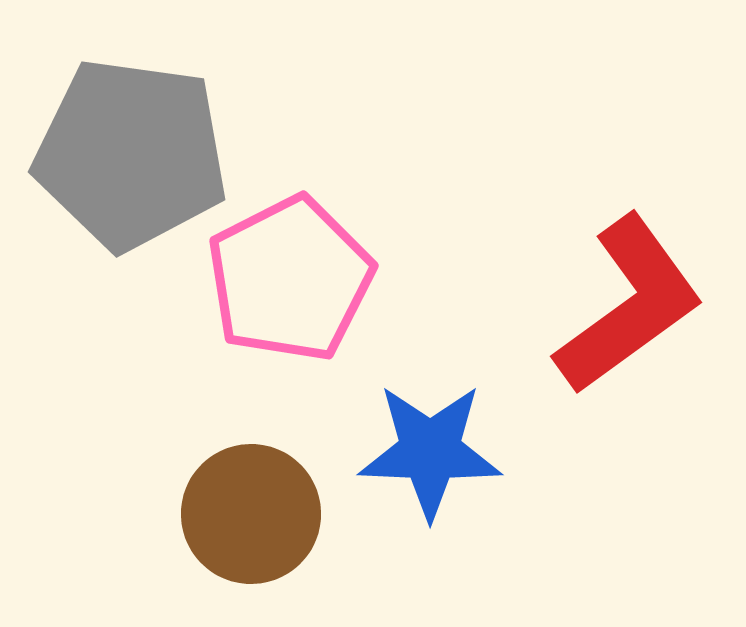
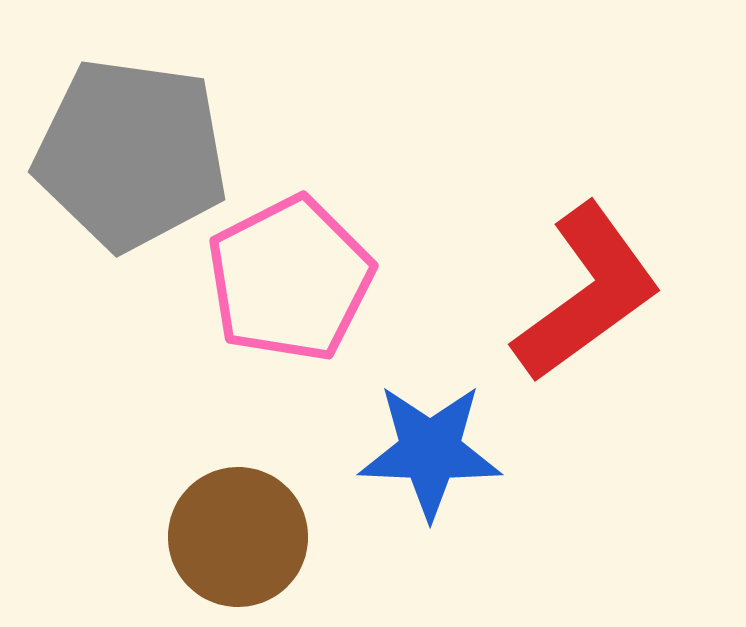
red L-shape: moved 42 px left, 12 px up
brown circle: moved 13 px left, 23 px down
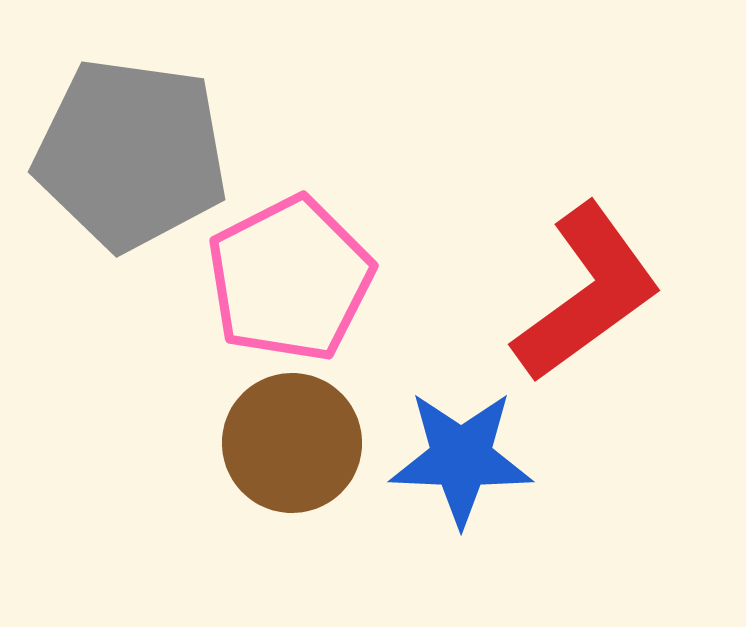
blue star: moved 31 px right, 7 px down
brown circle: moved 54 px right, 94 px up
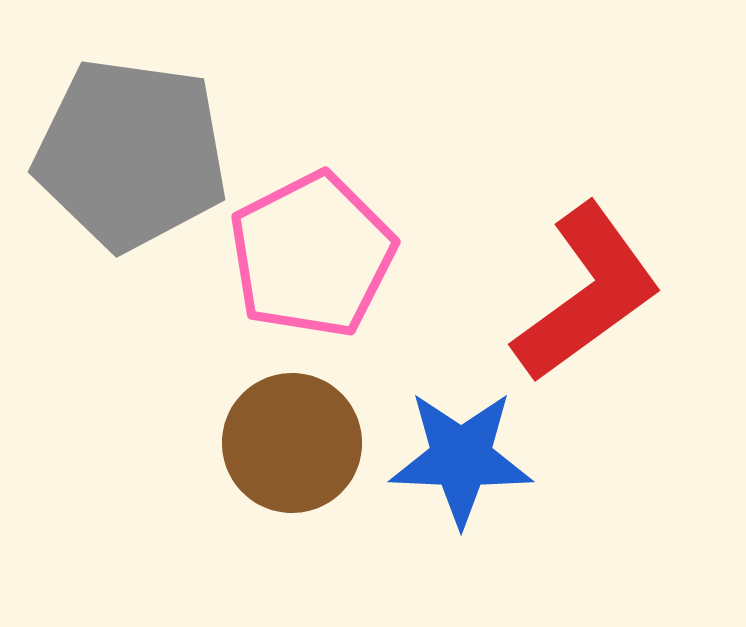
pink pentagon: moved 22 px right, 24 px up
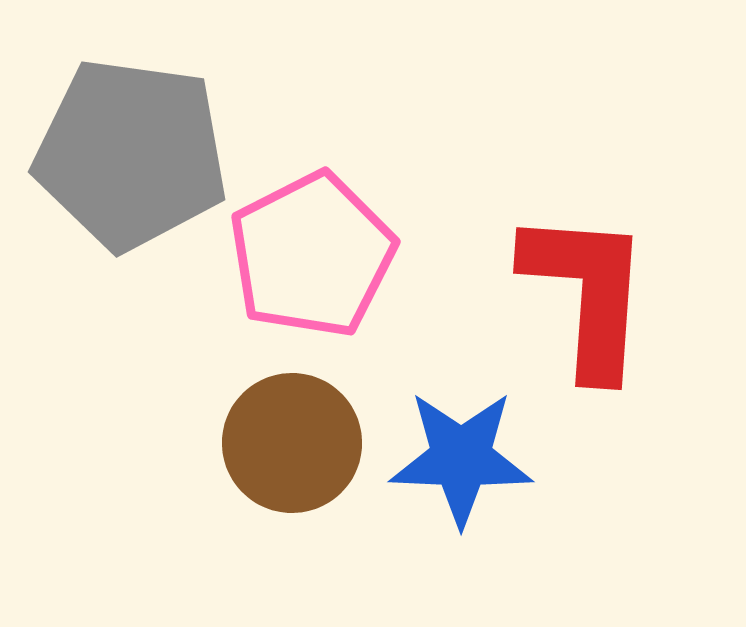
red L-shape: rotated 50 degrees counterclockwise
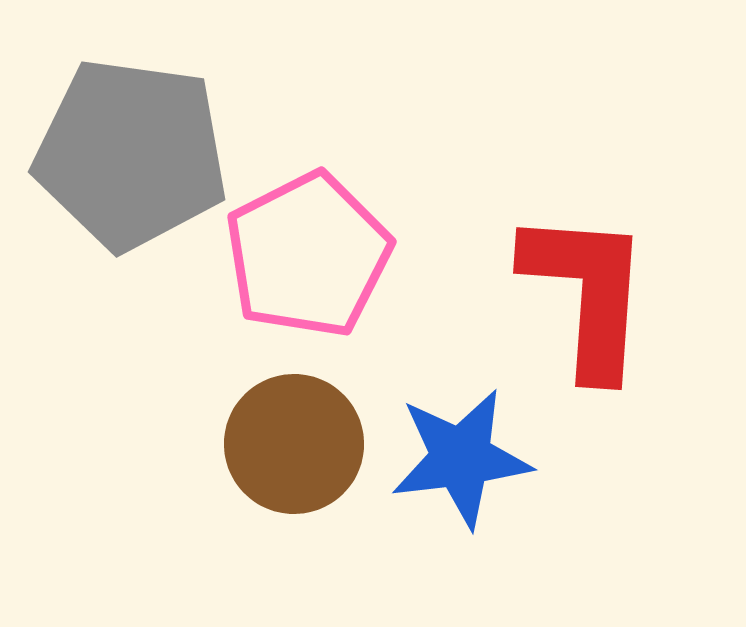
pink pentagon: moved 4 px left
brown circle: moved 2 px right, 1 px down
blue star: rotated 9 degrees counterclockwise
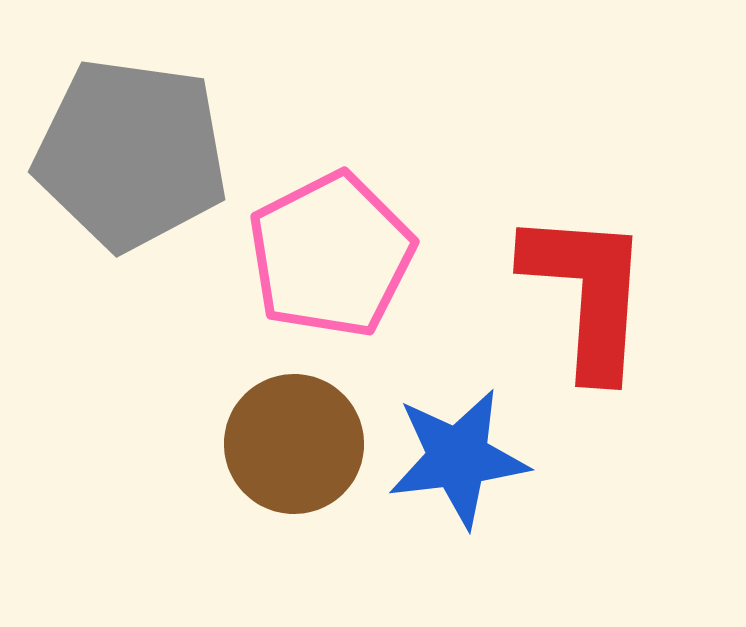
pink pentagon: moved 23 px right
blue star: moved 3 px left
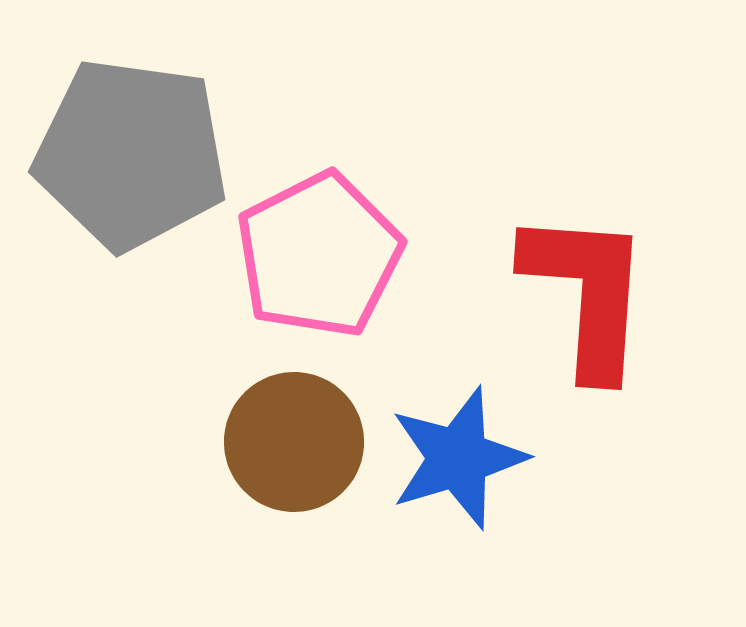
pink pentagon: moved 12 px left
brown circle: moved 2 px up
blue star: rotated 10 degrees counterclockwise
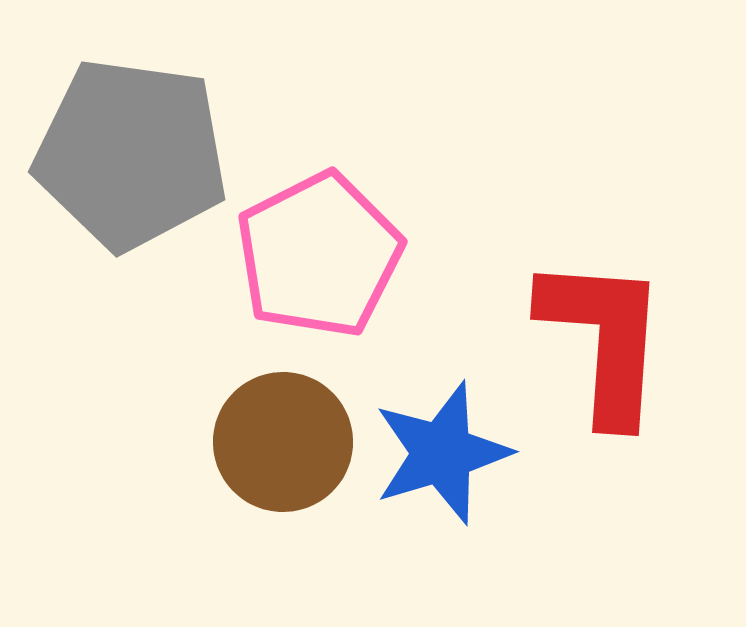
red L-shape: moved 17 px right, 46 px down
brown circle: moved 11 px left
blue star: moved 16 px left, 5 px up
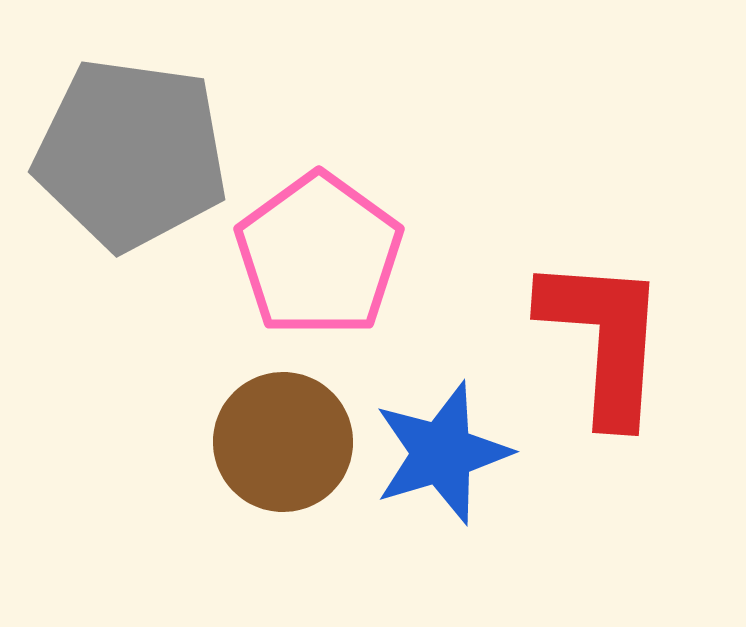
pink pentagon: rotated 9 degrees counterclockwise
